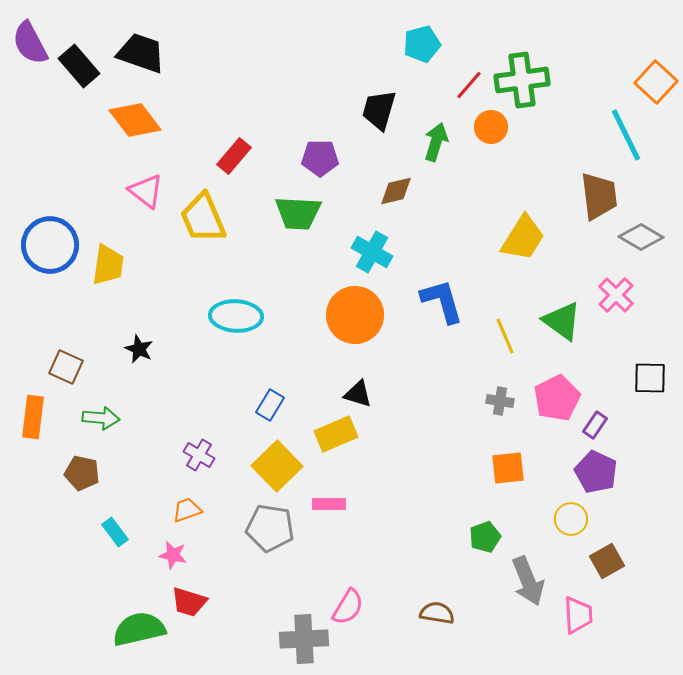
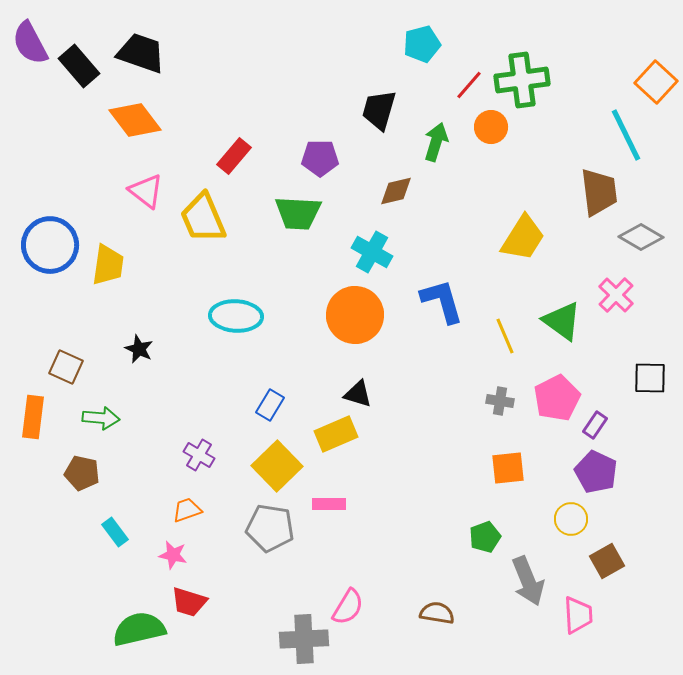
brown trapezoid at (599, 196): moved 4 px up
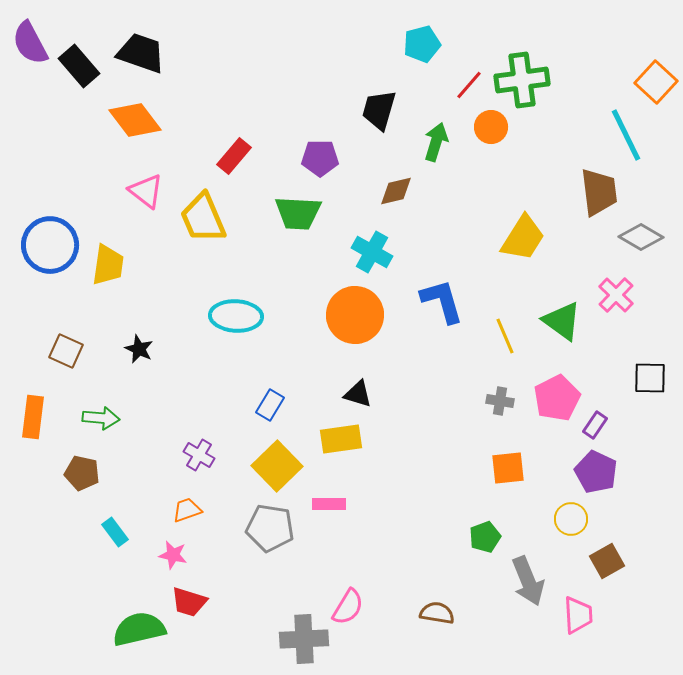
brown square at (66, 367): moved 16 px up
yellow rectangle at (336, 434): moved 5 px right, 5 px down; rotated 15 degrees clockwise
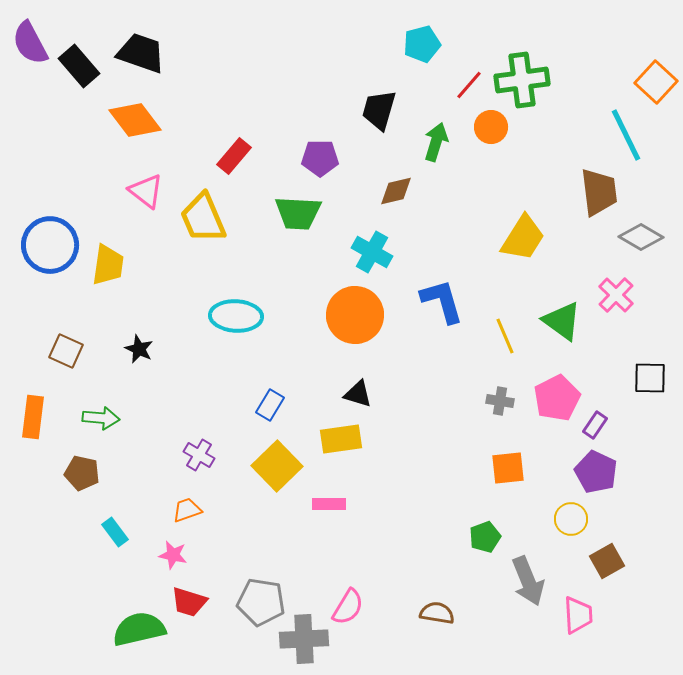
gray pentagon at (270, 528): moved 9 px left, 74 px down
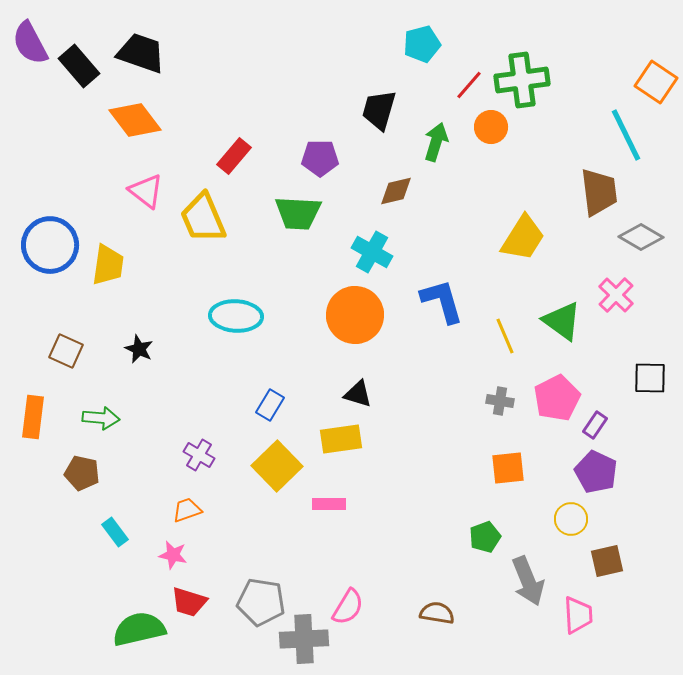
orange square at (656, 82): rotated 9 degrees counterclockwise
brown square at (607, 561): rotated 16 degrees clockwise
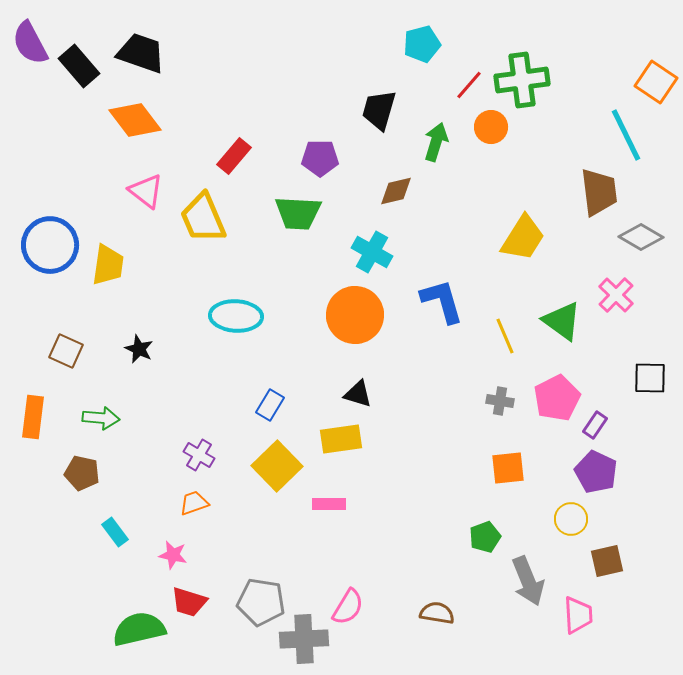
orange trapezoid at (187, 510): moved 7 px right, 7 px up
